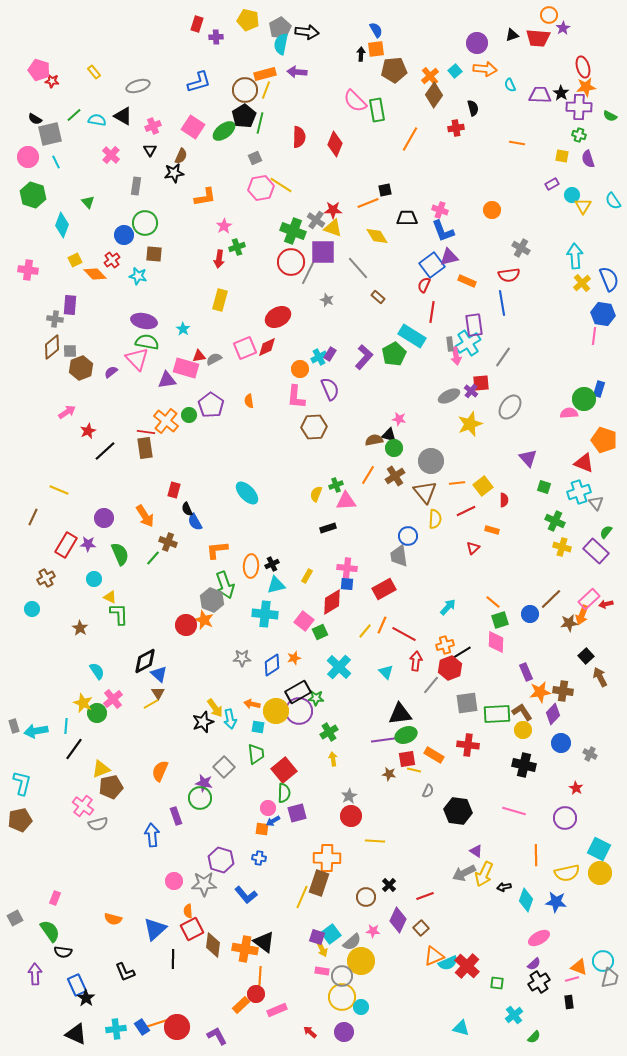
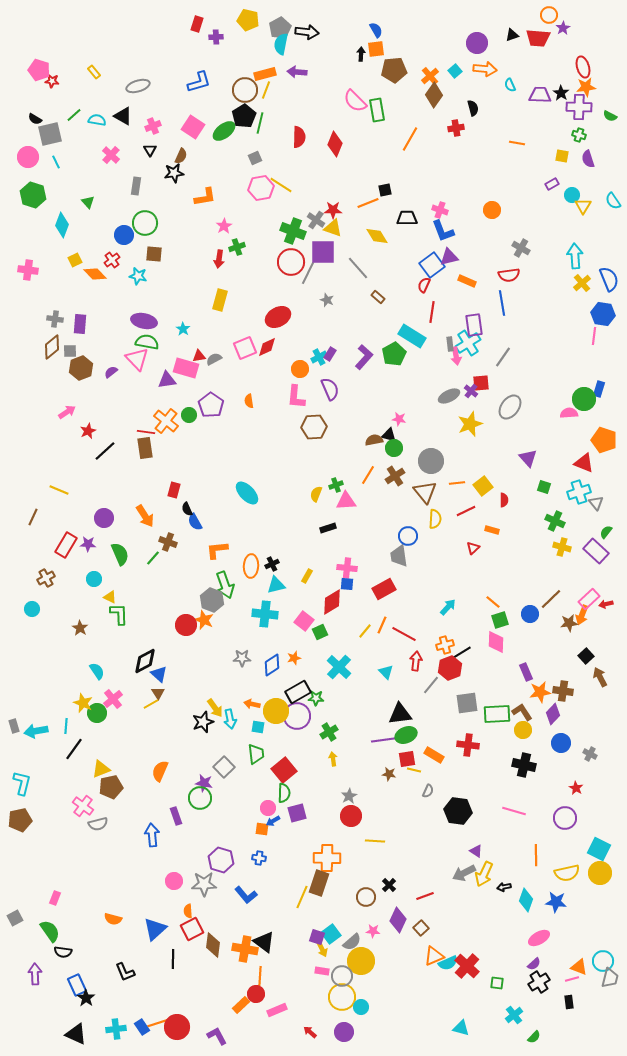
purple rectangle at (70, 305): moved 10 px right, 19 px down
purple circle at (299, 711): moved 2 px left, 5 px down
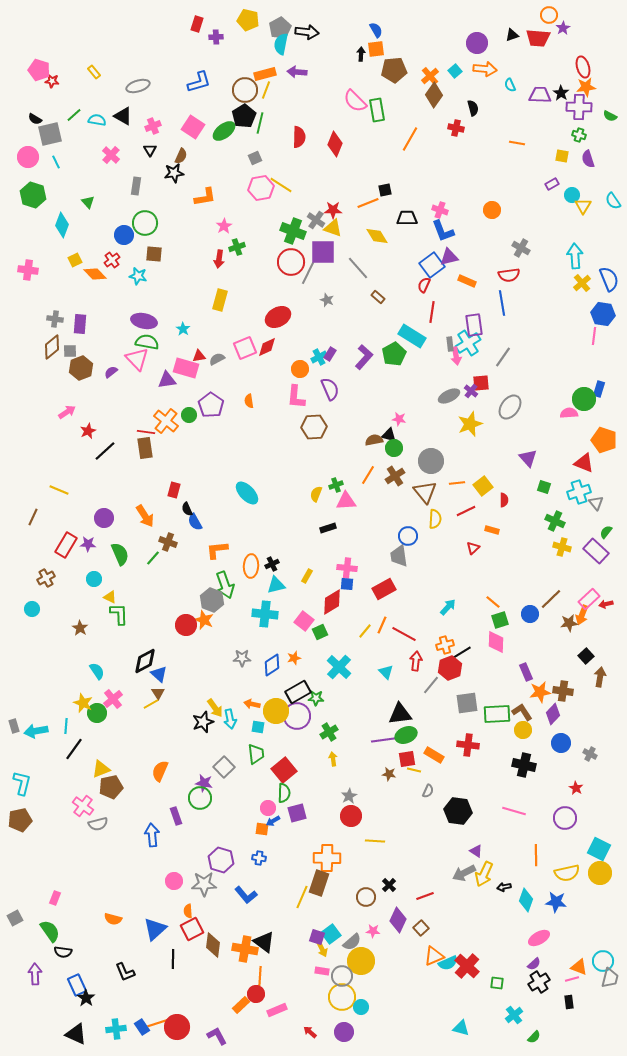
red cross at (456, 128): rotated 21 degrees clockwise
gray semicircle at (214, 359): moved 3 px right
brown arrow at (600, 677): rotated 36 degrees clockwise
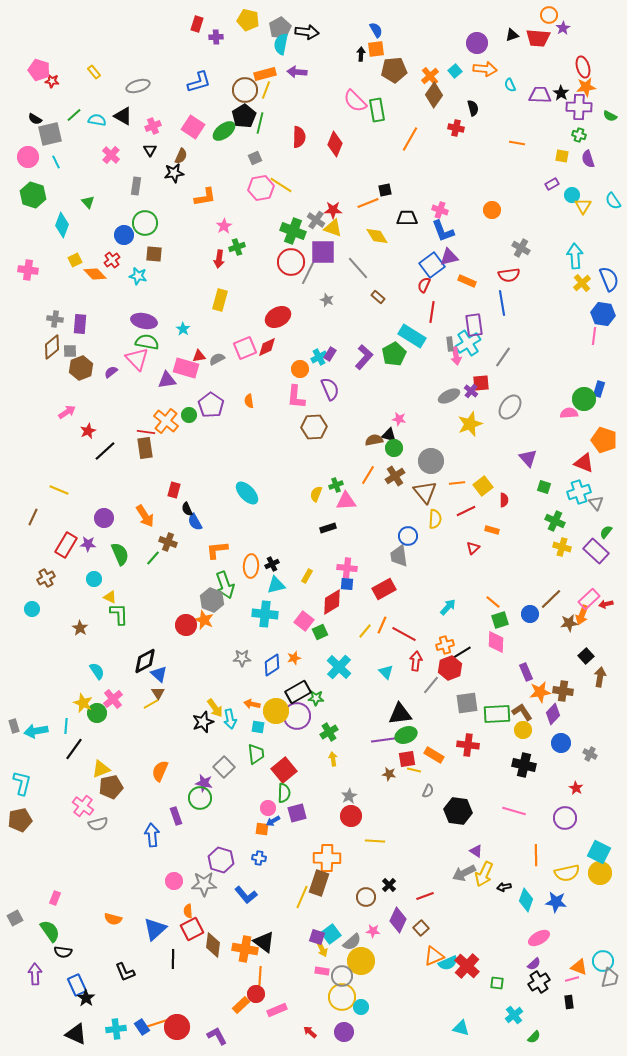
cyan square at (599, 849): moved 3 px down
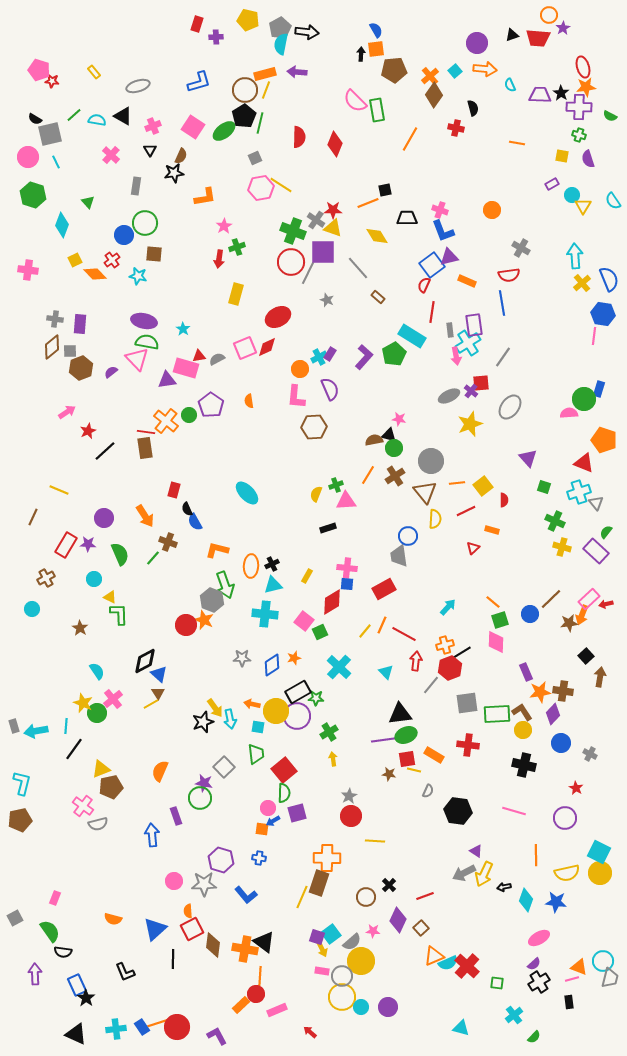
yellow rectangle at (220, 300): moved 16 px right, 6 px up
gray rectangle at (450, 344): moved 14 px up
orange L-shape at (217, 550): rotated 20 degrees clockwise
cyan triangle at (276, 585): moved 3 px left
purple circle at (344, 1032): moved 44 px right, 25 px up
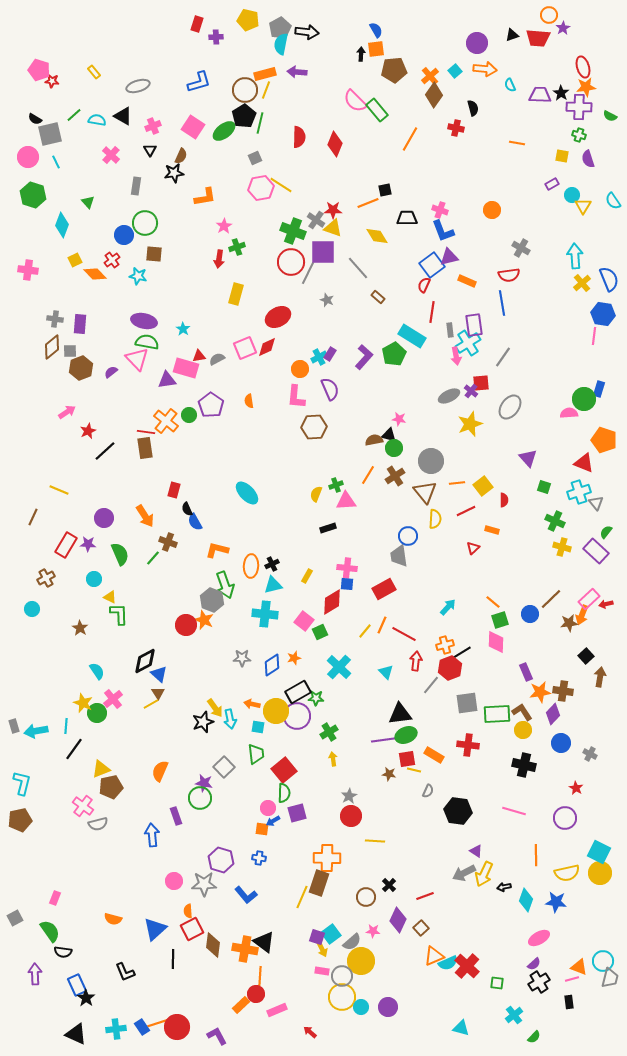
green rectangle at (377, 110): rotated 30 degrees counterclockwise
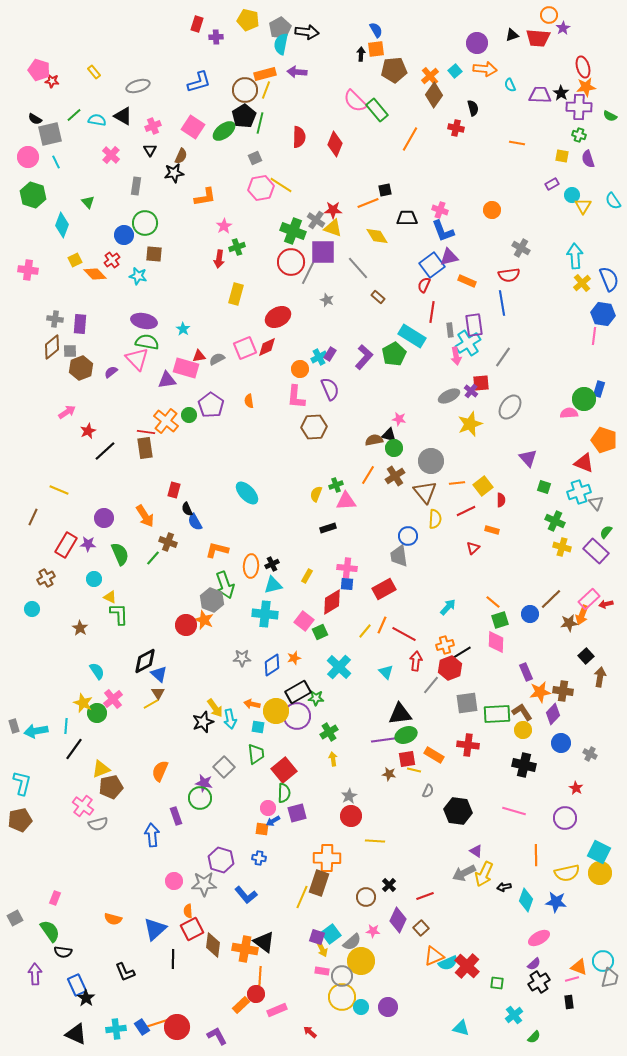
red semicircle at (504, 500): moved 3 px left
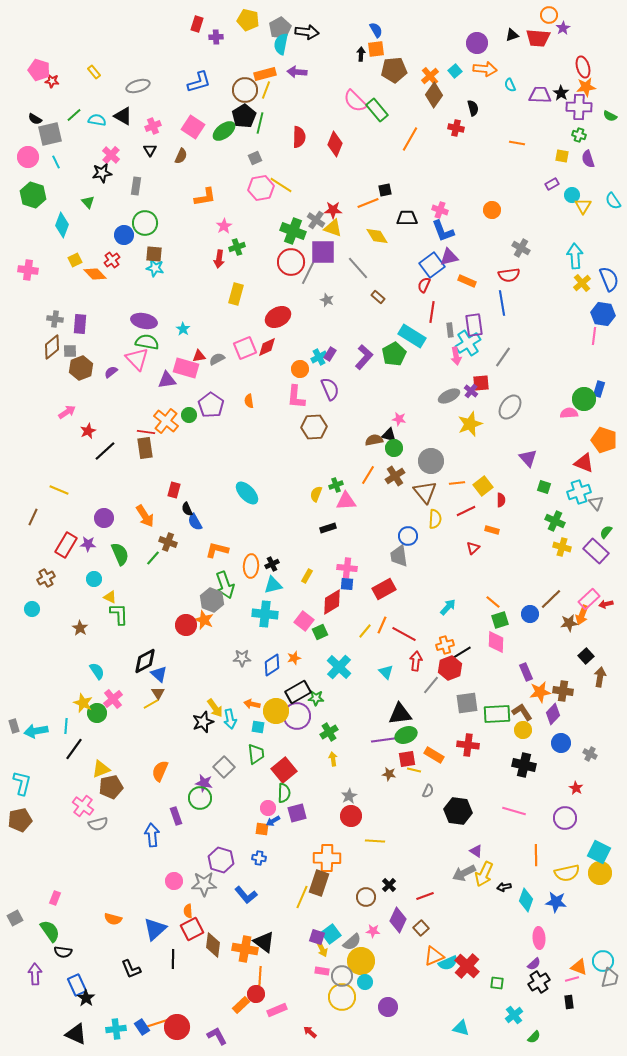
black star at (174, 173): moved 72 px left
cyan star at (138, 276): moved 17 px right, 8 px up
pink ellipse at (539, 938): rotated 65 degrees counterclockwise
black L-shape at (125, 972): moved 6 px right, 3 px up
cyan circle at (361, 1007): moved 4 px right, 25 px up
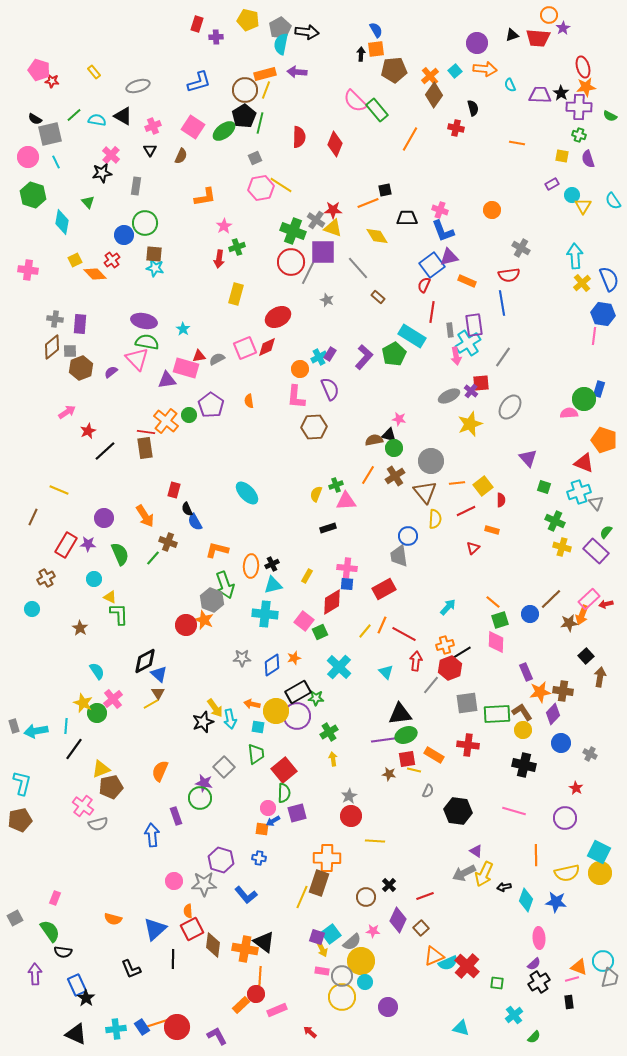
cyan diamond at (62, 225): moved 3 px up; rotated 10 degrees counterclockwise
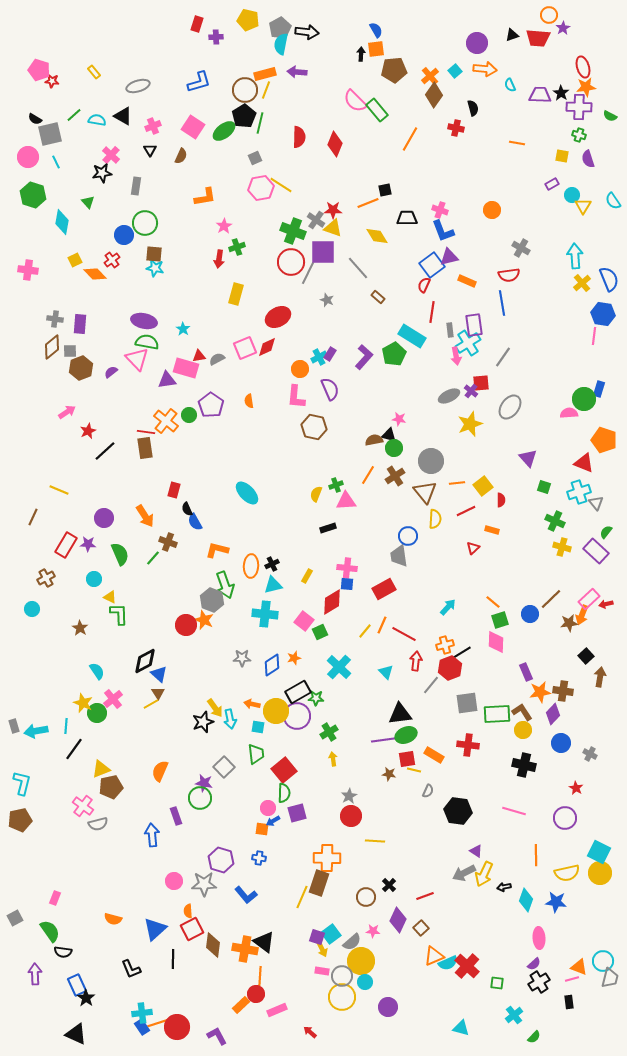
brown hexagon at (314, 427): rotated 15 degrees clockwise
cyan cross at (116, 1029): moved 26 px right, 16 px up
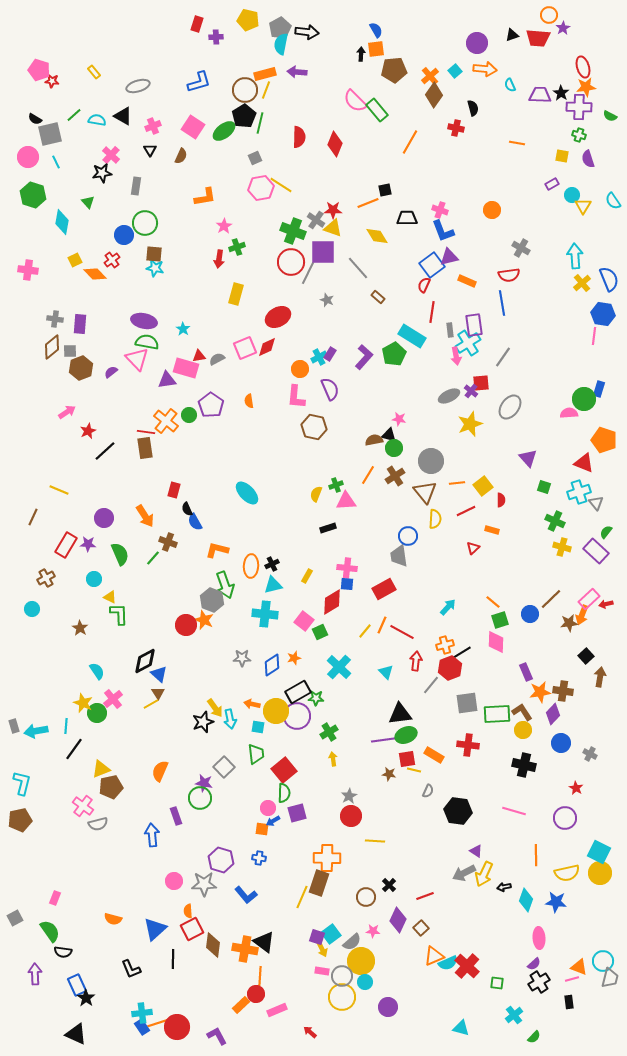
orange line at (410, 139): moved 3 px down
red line at (404, 634): moved 2 px left, 2 px up
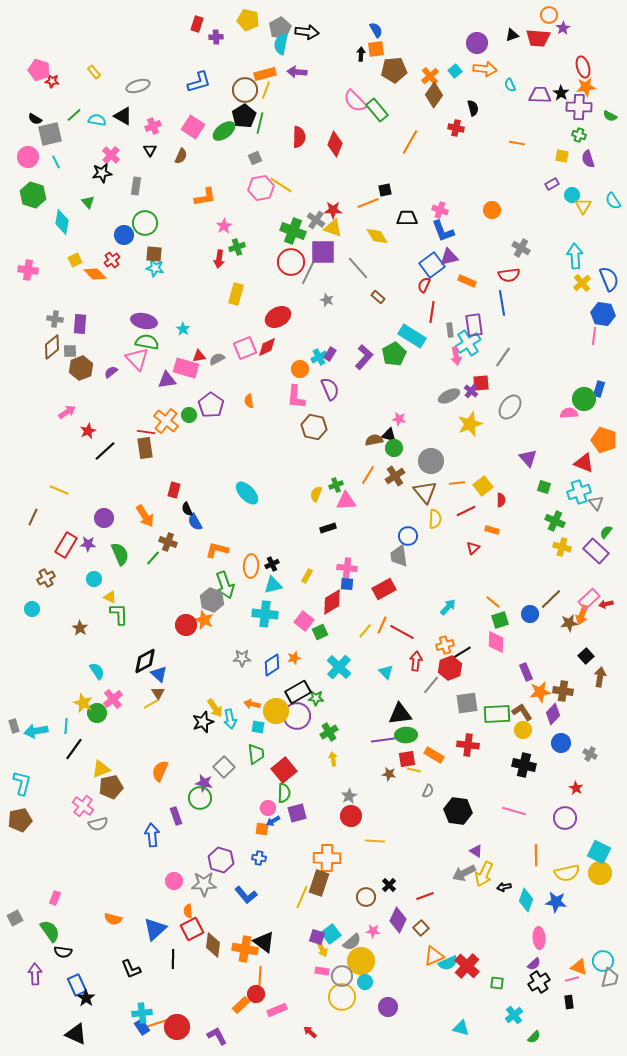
green ellipse at (406, 735): rotated 20 degrees clockwise
